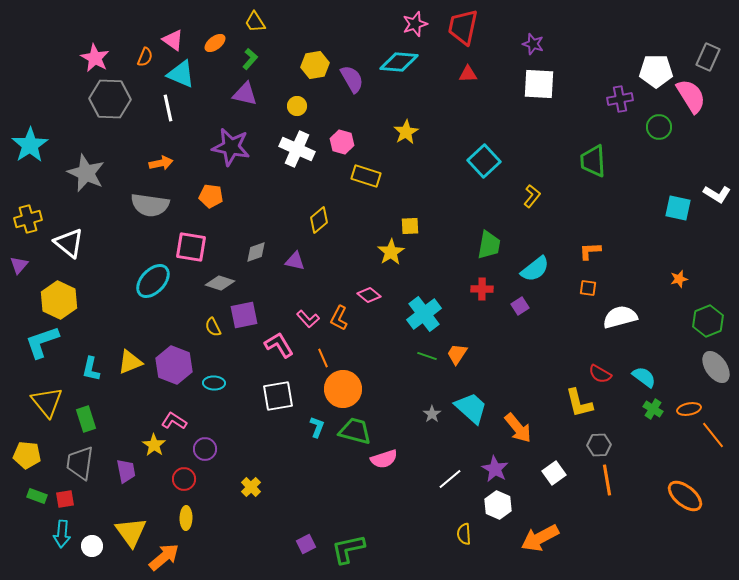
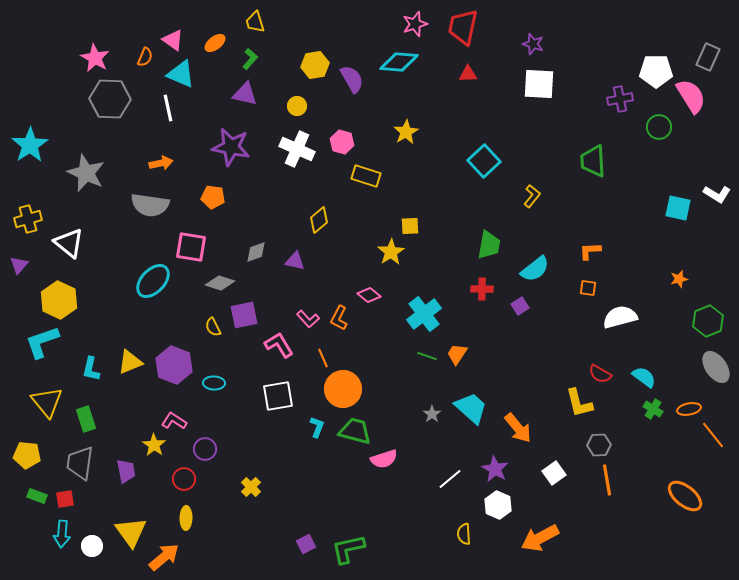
yellow trapezoid at (255, 22): rotated 15 degrees clockwise
orange pentagon at (211, 196): moved 2 px right, 1 px down
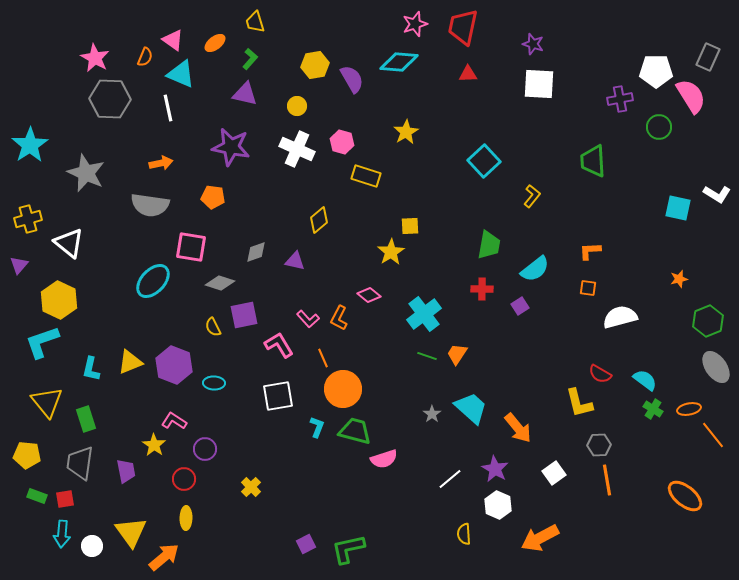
cyan semicircle at (644, 377): moved 1 px right, 3 px down
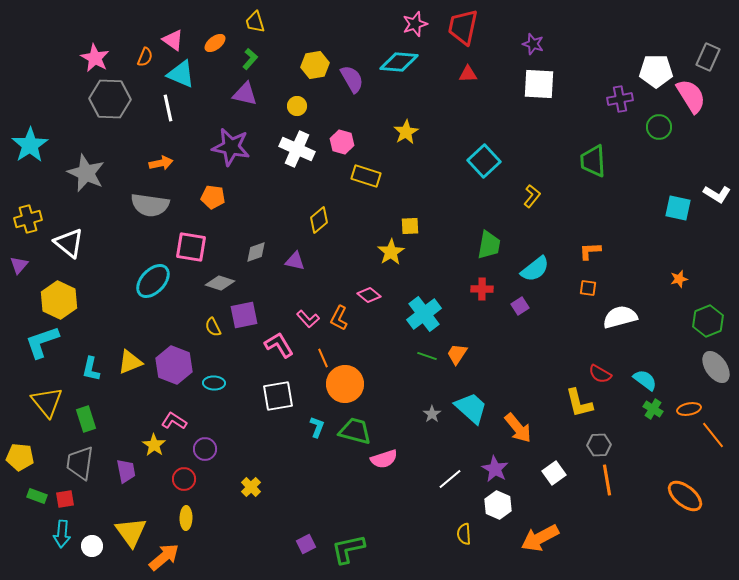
orange circle at (343, 389): moved 2 px right, 5 px up
yellow pentagon at (27, 455): moved 7 px left, 2 px down
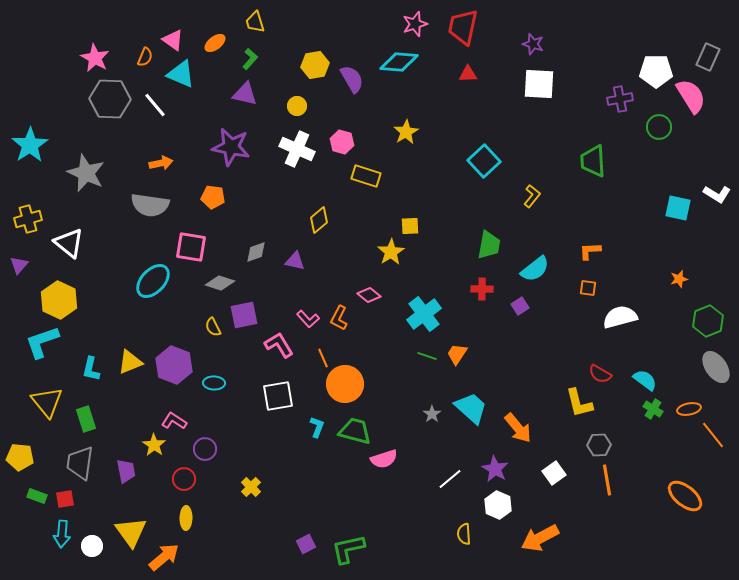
white line at (168, 108): moved 13 px left, 3 px up; rotated 28 degrees counterclockwise
